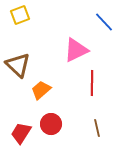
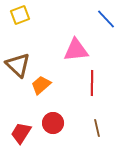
blue line: moved 2 px right, 3 px up
pink triangle: rotated 20 degrees clockwise
orange trapezoid: moved 5 px up
red circle: moved 2 px right, 1 px up
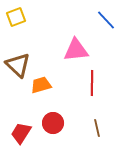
yellow square: moved 4 px left, 2 px down
blue line: moved 1 px down
orange trapezoid: rotated 25 degrees clockwise
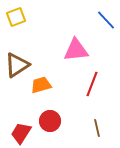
brown triangle: moved 1 px left; rotated 44 degrees clockwise
red line: moved 1 px down; rotated 20 degrees clockwise
red circle: moved 3 px left, 2 px up
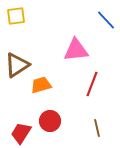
yellow square: moved 1 px up; rotated 12 degrees clockwise
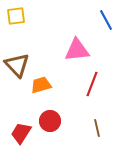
blue line: rotated 15 degrees clockwise
pink triangle: moved 1 px right
brown triangle: rotated 40 degrees counterclockwise
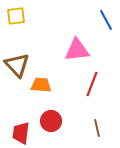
orange trapezoid: rotated 20 degrees clockwise
red circle: moved 1 px right
red trapezoid: rotated 25 degrees counterclockwise
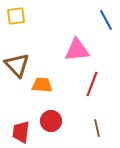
orange trapezoid: moved 1 px right
red trapezoid: moved 1 px up
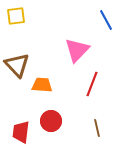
pink triangle: rotated 40 degrees counterclockwise
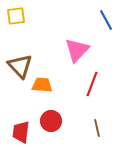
brown triangle: moved 3 px right, 1 px down
